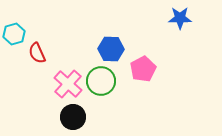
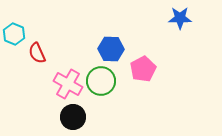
cyan hexagon: rotated 20 degrees counterclockwise
pink cross: rotated 12 degrees counterclockwise
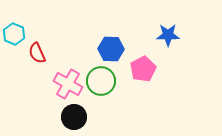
blue star: moved 12 px left, 17 px down
black circle: moved 1 px right
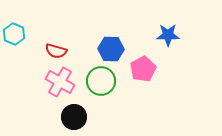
red semicircle: moved 19 px right, 2 px up; rotated 50 degrees counterclockwise
pink cross: moved 8 px left, 2 px up
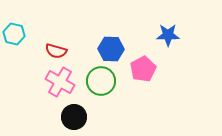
cyan hexagon: rotated 10 degrees counterclockwise
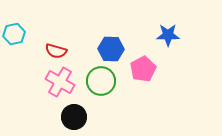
cyan hexagon: rotated 25 degrees counterclockwise
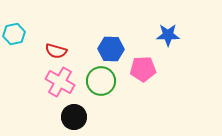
pink pentagon: rotated 25 degrees clockwise
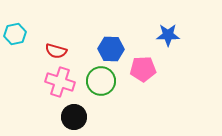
cyan hexagon: moved 1 px right
pink cross: rotated 12 degrees counterclockwise
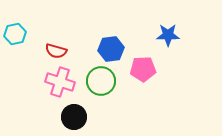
blue hexagon: rotated 10 degrees counterclockwise
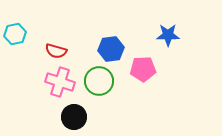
green circle: moved 2 px left
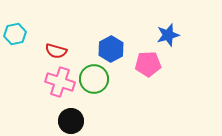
blue star: rotated 15 degrees counterclockwise
blue hexagon: rotated 20 degrees counterclockwise
pink pentagon: moved 5 px right, 5 px up
green circle: moved 5 px left, 2 px up
black circle: moved 3 px left, 4 px down
